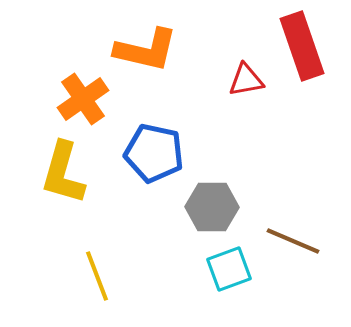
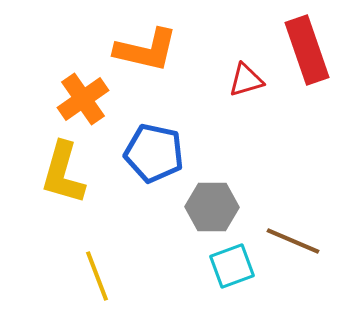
red rectangle: moved 5 px right, 4 px down
red triangle: rotated 6 degrees counterclockwise
cyan square: moved 3 px right, 3 px up
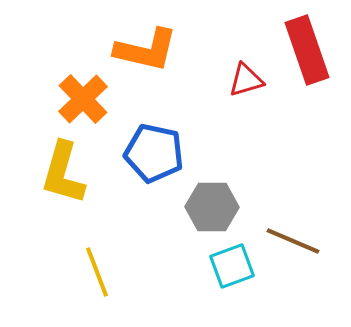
orange cross: rotated 9 degrees counterclockwise
yellow line: moved 4 px up
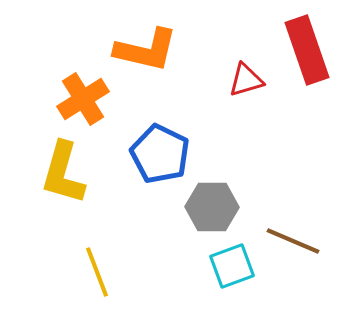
orange cross: rotated 12 degrees clockwise
blue pentagon: moved 6 px right, 1 px down; rotated 14 degrees clockwise
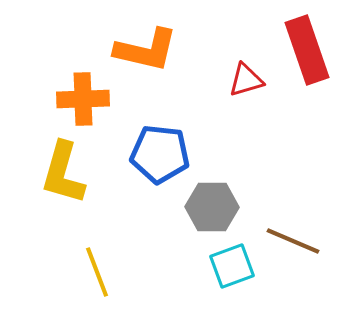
orange cross: rotated 30 degrees clockwise
blue pentagon: rotated 20 degrees counterclockwise
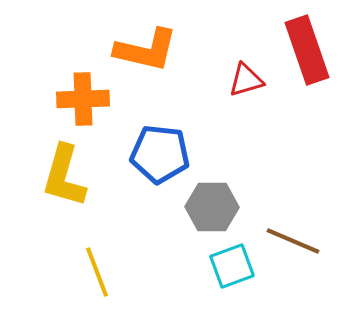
yellow L-shape: moved 1 px right, 3 px down
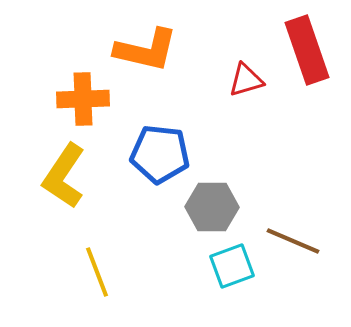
yellow L-shape: rotated 18 degrees clockwise
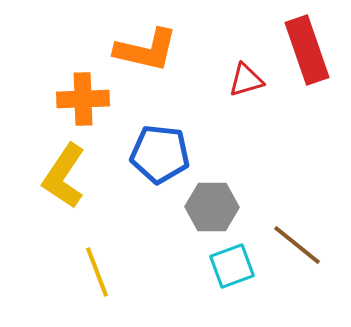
brown line: moved 4 px right, 4 px down; rotated 16 degrees clockwise
